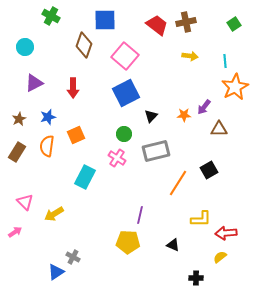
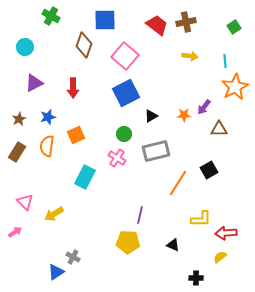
green square at (234, 24): moved 3 px down
black triangle at (151, 116): rotated 16 degrees clockwise
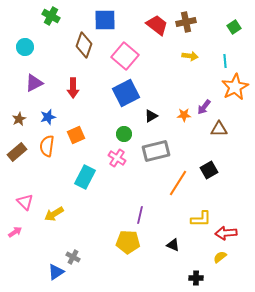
brown rectangle at (17, 152): rotated 18 degrees clockwise
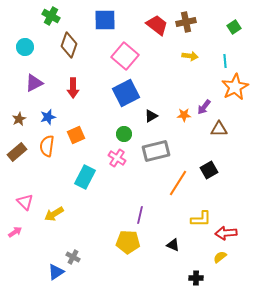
brown diamond at (84, 45): moved 15 px left
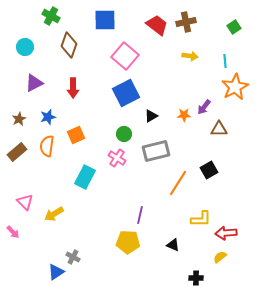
pink arrow at (15, 232): moved 2 px left; rotated 80 degrees clockwise
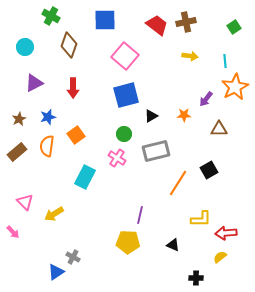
blue square at (126, 93): moved 2 px down; rotated 12 degrees clockwise
purple arrow at (204, 107): moved 2 px right, 8 px up
orange square at (76, 135): rotated 12 degrees counterclockwise
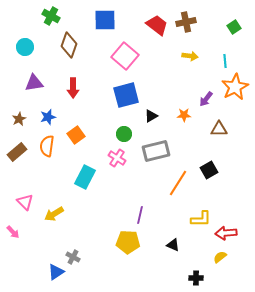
purple triangle at (34, 83): rotated 18 degrees clockwise
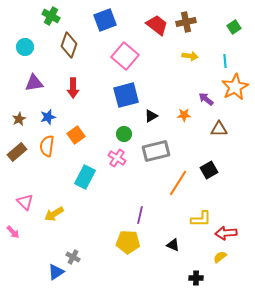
blue square at (105, 20): rotated 20 degrees counterclockwise
purple arrow at (206, 99): rotated 91 degrees clockwise
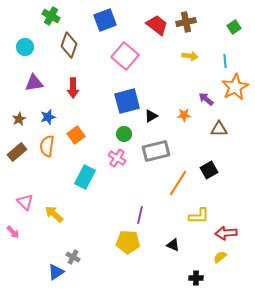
blue square at (126, 95): moved 1 px right, 6 px down
yellow arrow at (54, 214): rotated 72 degrees clockwise
yellow L-shape at (201, 219): moved 2 px left, 3 px up
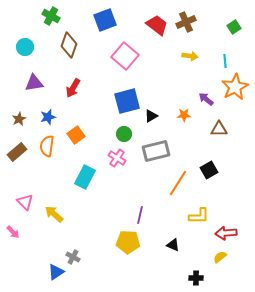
brown cross at (186, 22): rotated 12 degrees counterclockwise
red arrow at (73, 88): rotated 30 degrees clockwise
